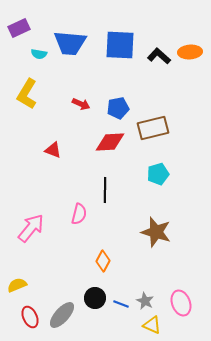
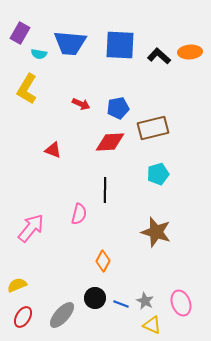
purple rectangle: moved 1 px right, 5 px down; rotated 35 degrees counterclockwise
yellow L-shape: moved 5 px up
red ellipse: moved 7 px left; rotated 55 degrees clockwise
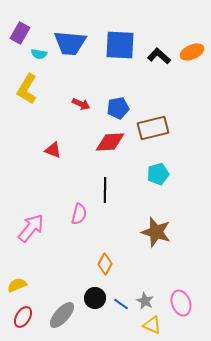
orange ellipse: moved 2 px right; rotated 20 degrees counterclockwise
orange diamond: moved 2 px right, 3 px down
blue line: rotated 14 degrees clockwise
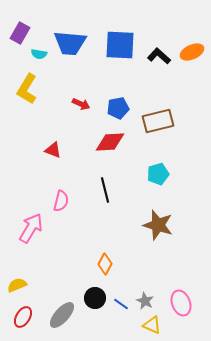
brown rectangle: moved 5 px right, 7 px up
black line: rotated 15 degrees counterclockwise
pink semicircle: moved 18 px left, 13 px up
pink arrow: rotated 8 degrees counterclockwise
brown star: moved 2 px right, 7 px up
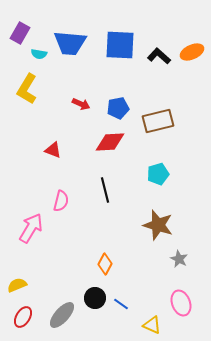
gray star: moved 34 px right, 42 px up
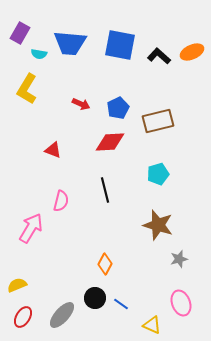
blue square: rotated 8 degrees clockwise
blue pentagon: rotated 15 degrees counterclockwise
gray star: rotated 30 degrees clockwise
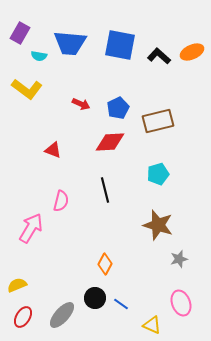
cyan semicircle: moved 2 px down
yellow L-shape: rotated 84 degrees counterclockwise
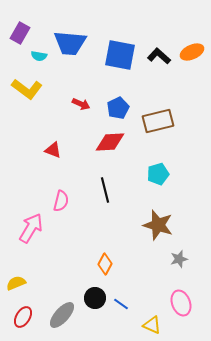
blue square: moved 10 px down
yellow semicircle: moved 1 px left, 2 px up
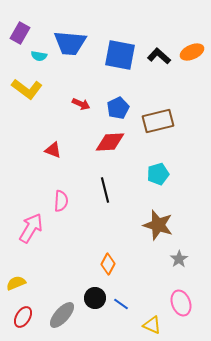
pink semicircle: rotated 10 degrees counterclockwise
gray star: rotated 18 degrees counterclockwise
orange diamond: moved 3 px right
